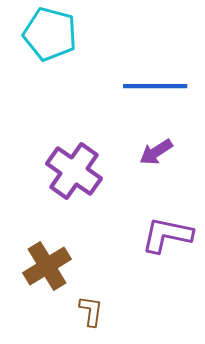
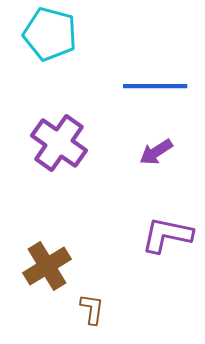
purple cross: moved 15 px left, 28 px up
brown L-shape: moved 1 px right, 2 px up
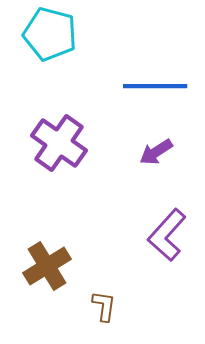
purple L-shape: rotated 60 degrees counterclockwise
brown L-shape: moved 12 px right, 3 px up
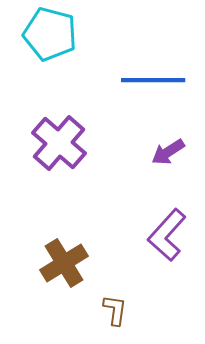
blue line: moved 2 px left, 6 px up
purple cross: rotated 6 degrees clockwise
purple arrow: moved 12 px right
brown cross: moved 17 px right, 3 px up
brown L-shape: moved 11 px right, 4 px down
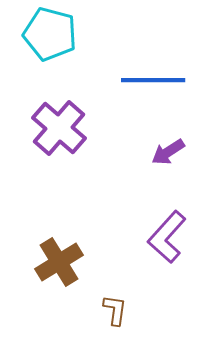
purple cross: moved 15 px up
purple L-shape: moved 2 px down
brown cross: moved 5 px left, 1 px up
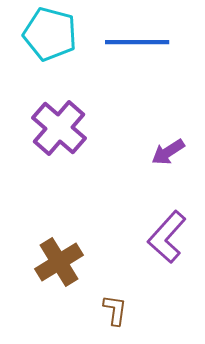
blue line: moved 16 px left, 38 px up
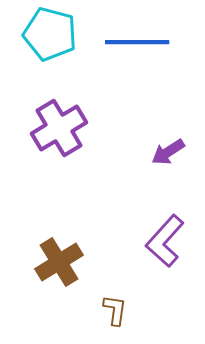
purple cross: rotated 18 degrees clockwise
purple L-shape: moved 2 px left, 4 px down
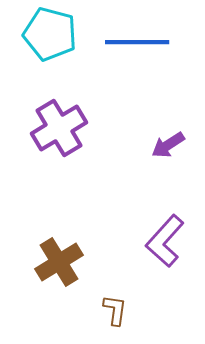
purple arrow: moved 7 px up
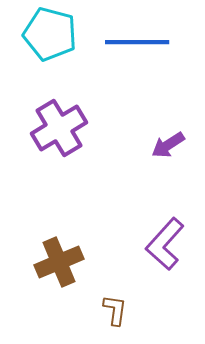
purple L-shape: moved 3 px down
brown cross: rotated 9 degrees clockwise
